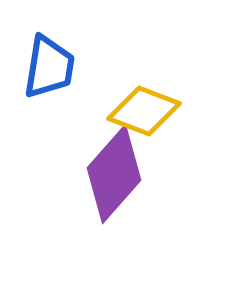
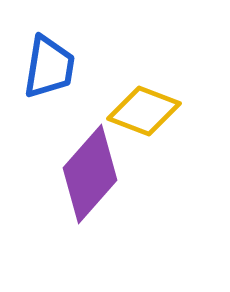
purple diamond: moved 24 px left
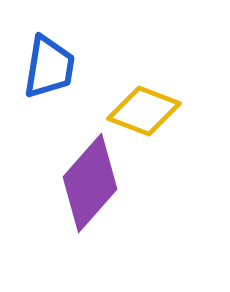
purple diamond: moved 9 px down
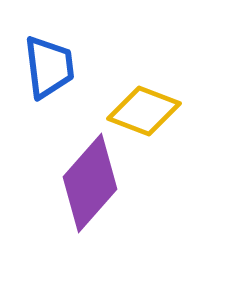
blue trapezoid: rotated 16 degrees counterclockwise
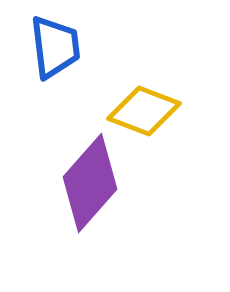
blue trapezoid: moved 6 px right, 20 px up
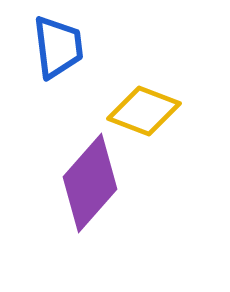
blue trapezoid: moved 3 px right
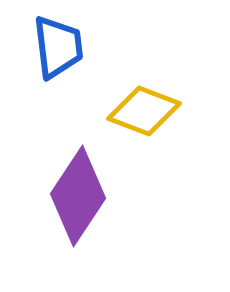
purple diamond: moved 12 px left, 13 px down; rotated 8 degrees counterclockwise
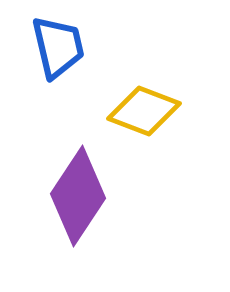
blue trapezoid: rotated 6 degrees counterclockwise
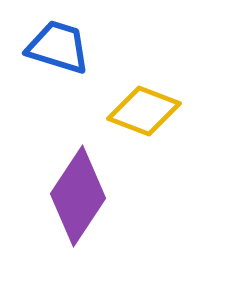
blue trapezoid: rotated 60 degrees counterclockwise
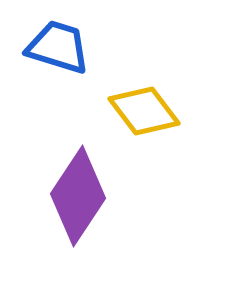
yellow diamond: rotated 32 degrees clockwise
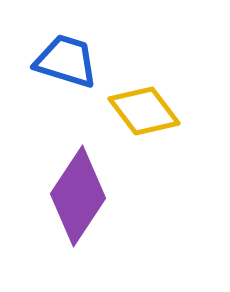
blue trapezoid: moved 8 px right, 14 px down
